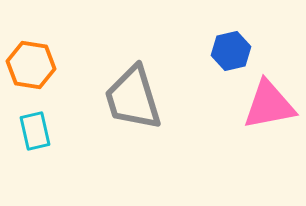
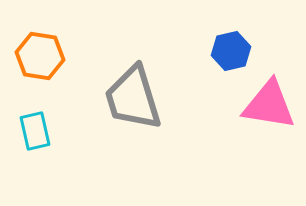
orange hexagon: moved 9 px right, 9 px up
pink triangle: rotated 20 degrees clockwise
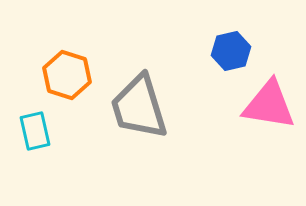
orange hexagon: moved 27 px right, 19 px down; rotated 9 degrees clockwise
gray trapezoid: moved 6 px right, 9 px down
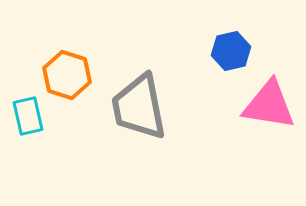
gray trapezoid: rotated 6 degrees clockwise
cyan rectangle: moved 7 px left, 15 px up
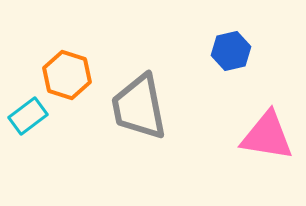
pink triangle: moved 2 px left, 31 px down
cyan rectangle: rotated 66 degrees clockwise
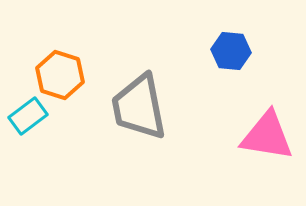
blue hexagon: rotated 18 degrees clockwise
orange hexagon: moved 7 px left
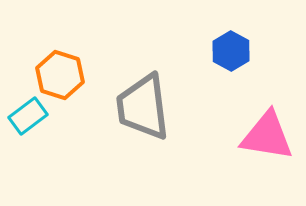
blue hexagon: rotated 24 degrees clockwise
gray trapezoid: moved 4 px right; rotated 4 degrees clockwise
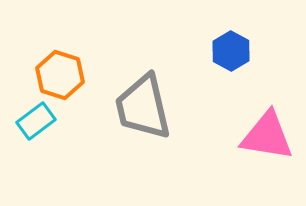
gray trapezoid: rotated 6 degrees counterclockwise
cyan rectangle: moved 8 px right, 5 px down
